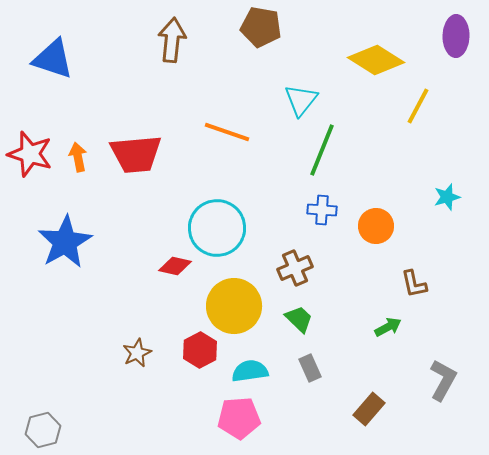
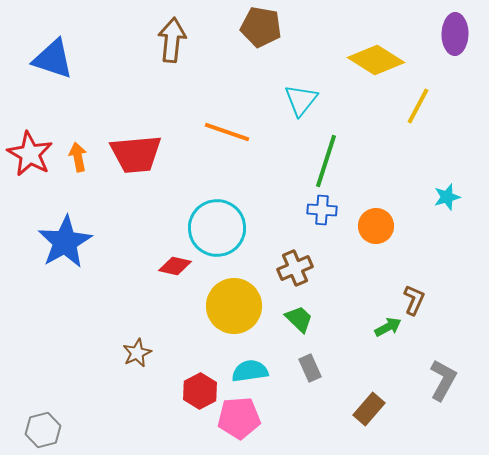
purple ellipse: moved 1 px left, 2 px up
green line: moved 4 px right, 11 px down; rotated 4 degrees counterclockwise
red star: rotated 12 degrees clockwise
brown L-shape: moved 16 px down; rotated 144 degrees counterclockwise
red hexagon: moved 41 px down
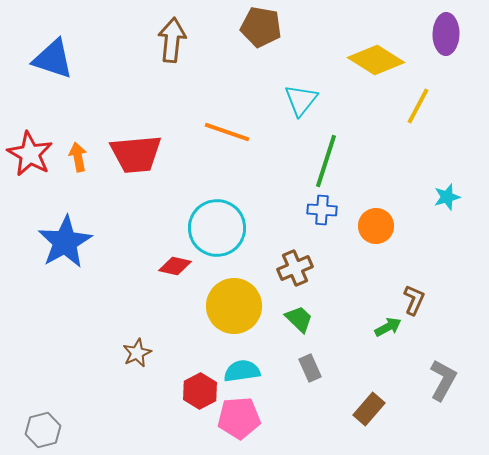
purple ellipse: moved 9 px left
cyan semicircle: moved 8 px left
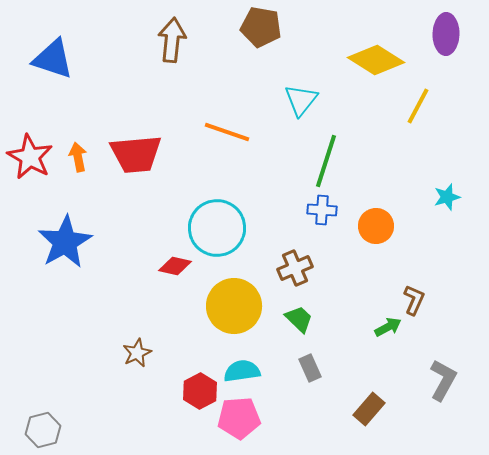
red star: moved 3 px down
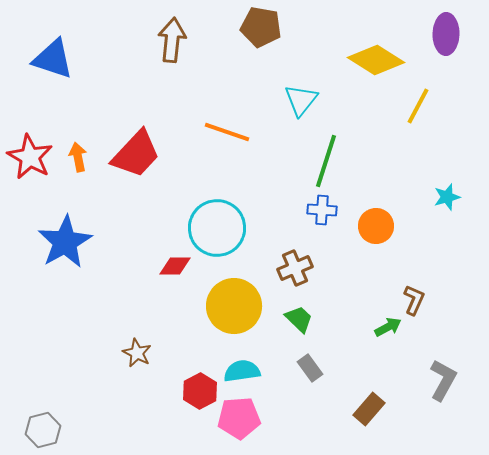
red trapezoid: rotated 42 degrees counterclockwise
red diamond: rotated 12 degrees counterclockwise
brown star: rotated 20 degrees counterclockwise
gray rectangle: rotated 12 degrees counterclockwise
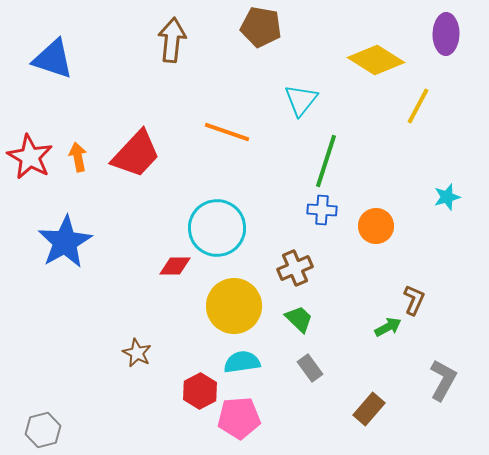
cyan semicircle: moved 9 px up
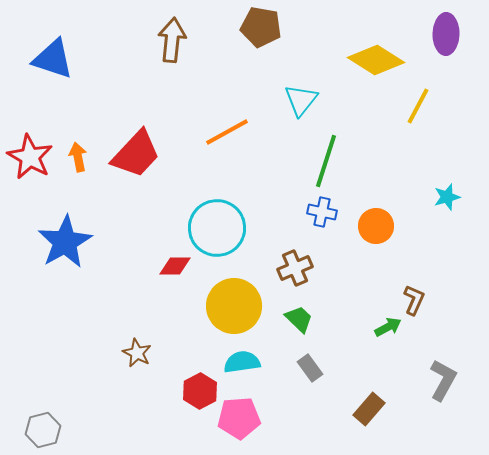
orange line: rotated 48 degrees counterclockwise
blue cross: moved 2 px down; rotated 8 degrees clockwise
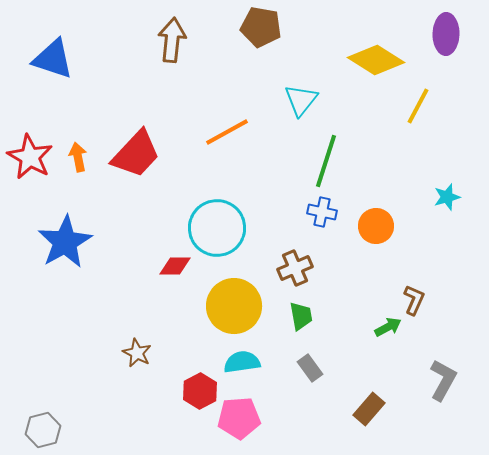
green trapezoid: moved 2 px right, 3 px up; rotated 36 degrees clockwise
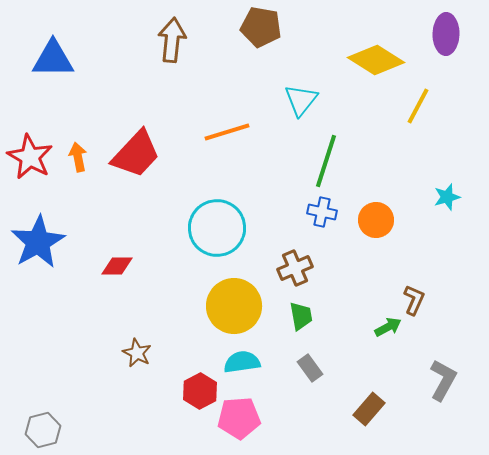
blue triangle: rotated 18 degrees counterclockwise
orange line: rotated 12 degrees clockwise
orange circle: moved 6 px up
blue star: moved 27 px left
red diamond: moved 58 px left
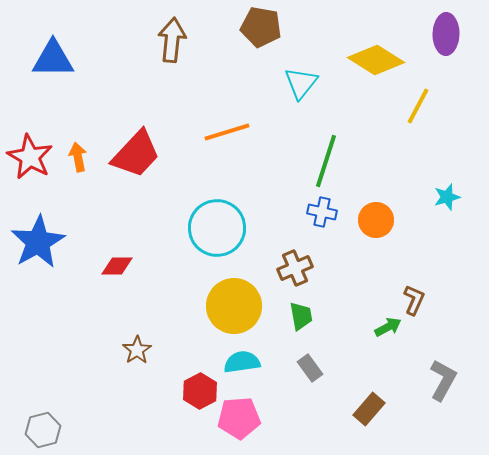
cyan triangle: moved 17 px up
brown star: moved 3 px up; rotated 12 degrees clockwise
